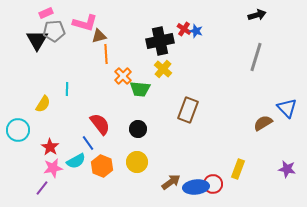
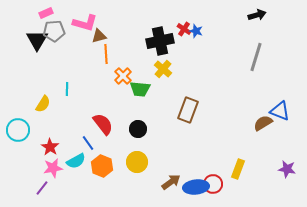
blue triangle: moved 7 px left, 3 px down; rotated 25 degrees counterclockwise
red semicircle: moved 3 px right
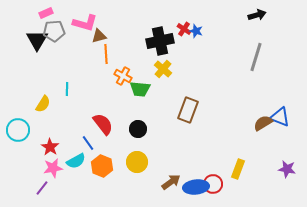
orange cross: rotated 18 degrees counterclockwise
blue triangle: moved 6 px down
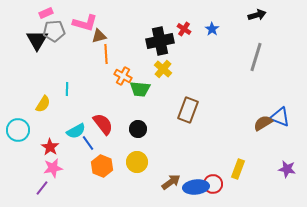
blue star: moved 16 px right, 2 px up; rotated 16 degrees clockwise
cyan semicircle: moved 30 px up
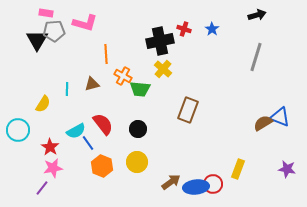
pink rectangle: rotated 32 degrees clockwise
red cross: rotated 16 degrees counterclockwise
brown triangle: moved 7 px left, 48 px down
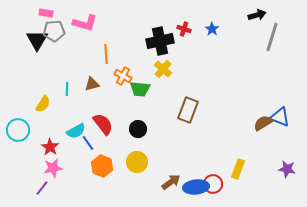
gray line: moved 16 px right, 20 px up
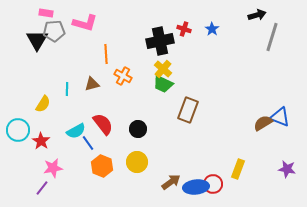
green trapezoid: moved 23 px right, 5 px up; rotated 20 degrees clockwise
red star: moved 9 px left, 6 px up
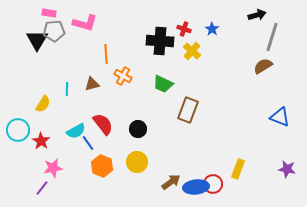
pink rectangle: moved 3 px right
black cross: rotated 16 degrees clockwise
yellow cross: moved 29 px right, 18 px up
brown semicircle: moved 57 px up
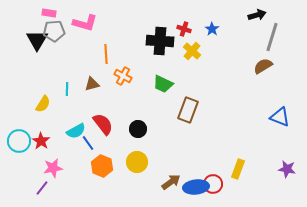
cyan circle: moved 1 px right, 11 px down
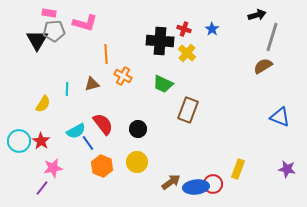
yellow cross: moved 5 px left, 2 px down
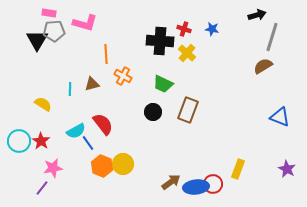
blue star: rotated 24 degrees counterclockwise
cyan line: moved 3 px right
yellow semicircle: rotated 90 degrees counterclockwise
black circle: moved 15 px right, 17 px up
yellow circle: moved 14 px left, 2 px down
purple star: rotated 18 degrees clockwise
